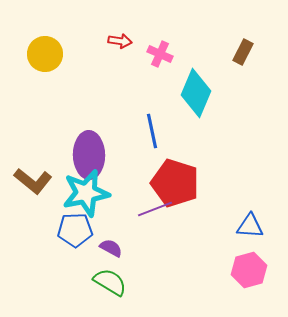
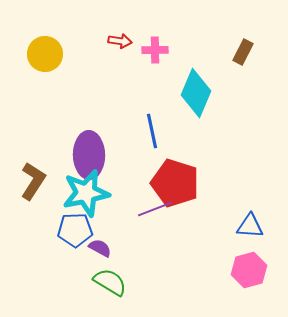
pink cross: moved 5 px left, 4 px up; rotated 25 degrees counterclockwise
brown L-shape: rotated 96 degrees counterclockwise
purple semicircle: moved 11 px left
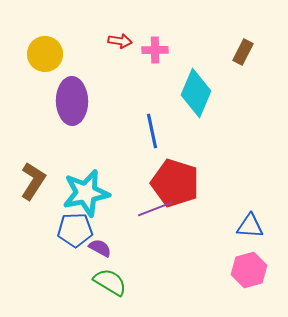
purple ellipse: moved 17 px left, 54 px up
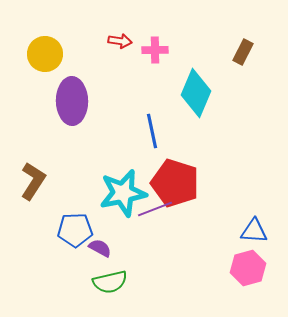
cyan star: moved 37 px right
blue triangle: moved 4 px right, 5 px down
pink hexagon: moved 1 px left, 2 px up
green semicircle: rotated 136 degrees clockwise
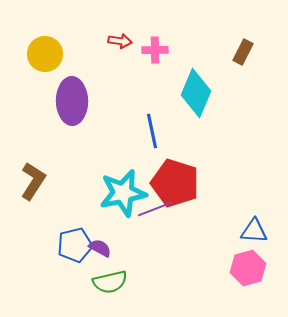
blue pentagon: moved 15 px down; rotated 12 degrees counterclockwise
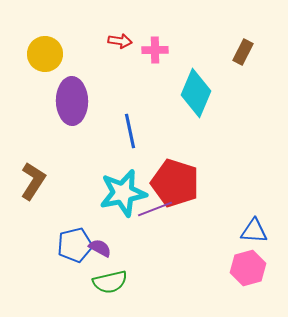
blue line: moved 22 px left
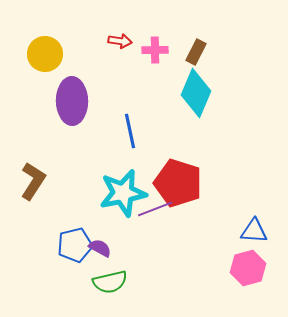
brown rectangle: moved 47 px left
red pentagon: moved 3 px right
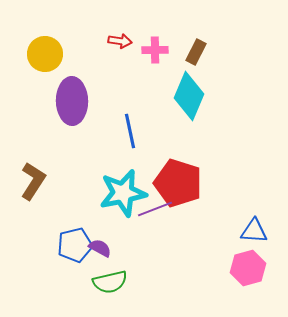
cyan diamond: moved 7 px left, 3 px down
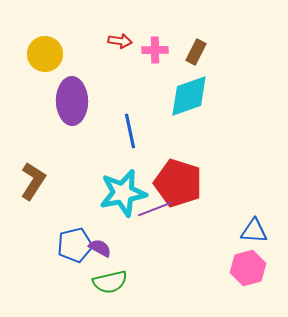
cyan diamond: rotated 48 degrees clockwise
